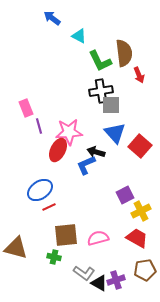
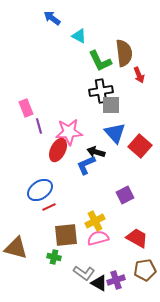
yellow cross: moved 46 px left, 10 px down
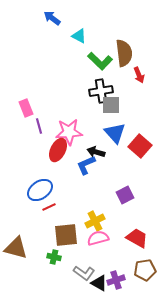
green L-shape: rotated 20 degrees counterclockwise
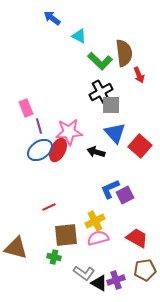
black cross: moved 1 px down; rotated 20 degrees counterclockwise
blue L-shape: moved 24 px right, 24 px down
blue ellipse: moved 40 px up
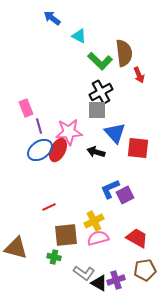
gray square: moved 14 px left, 5 px down
red square: moved 2 px left, 2 px down; rotated 35 degrees counterclockwise
yellow cross: moved 1 px left
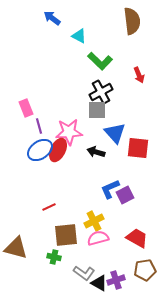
brown semicircle: moved 8 px right, 32 px up
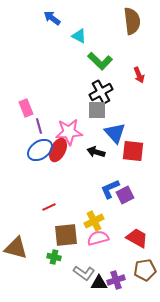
red square: moved 5 px left, 3 px down
black triangle: rotated 30 degrees counterclockwise
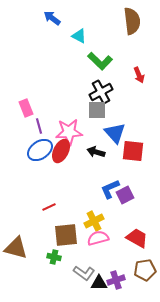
red ellipse: moved 3 px right, 1 px down
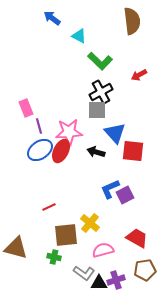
red arrow: rotated 84 degrees clockwise
yellow cross: moved 4 px left, 2 px down; rotated 24 degrees counterclockwise
pink semicircle: moved 5 px right, 12 px down
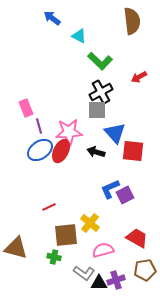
red arrow: moved 2 px down
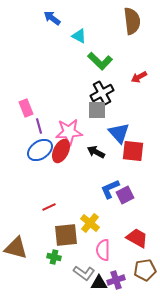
black cross: moved 1 px right, 1 px down
blue triangle: moved 4 px right
black arrow: rotated 12 degrees clockwise
pink semicircle: rotated 75 degrees counterclockwise
